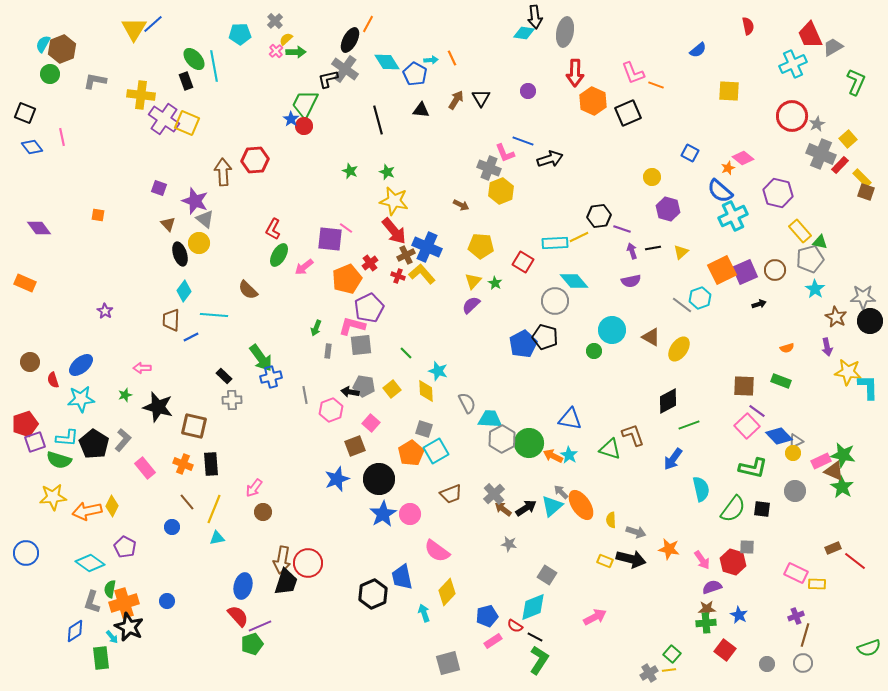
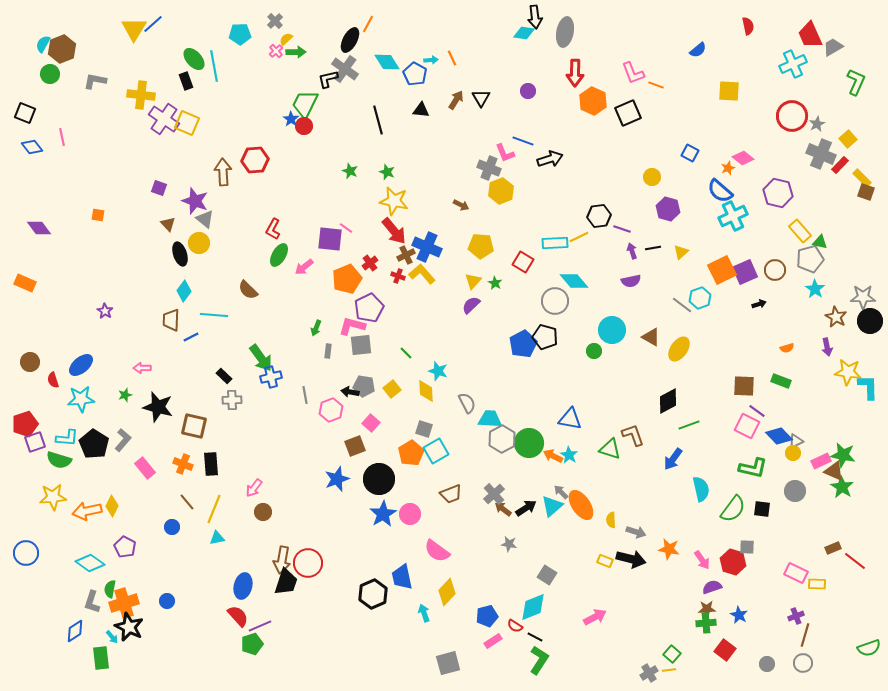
pink square at (747, 426): rotated 20 degrees counterclockwise
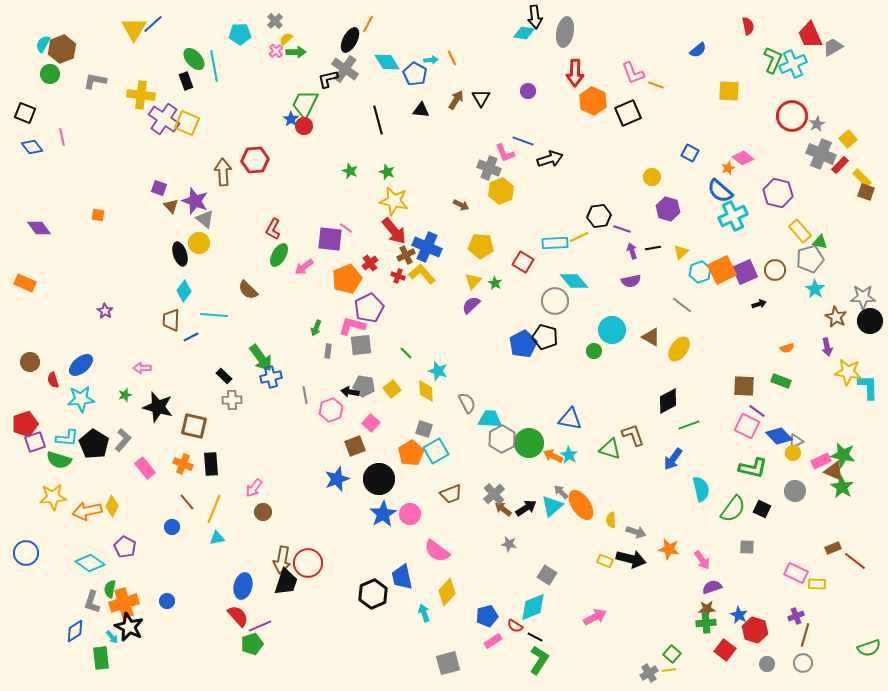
green L-shape at (856, 82): moved 83 px left, 22 px up
brown triangle at (168, 224): moved 3 px right, 18 px up
cyan hexagon at (700, 298): moved 26 px up
black square at (762, 509): rotated 18 degrees clockwise
red hexagon at (733, 562): moved 22 px right, 68 px down
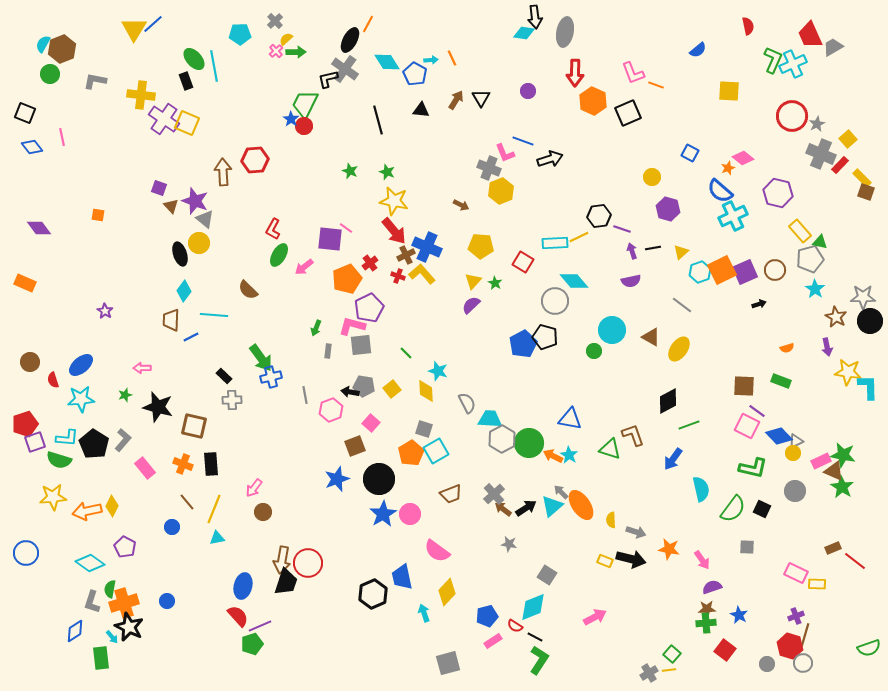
red hexagon at (755, 630): moved 35 px right, 16 px down
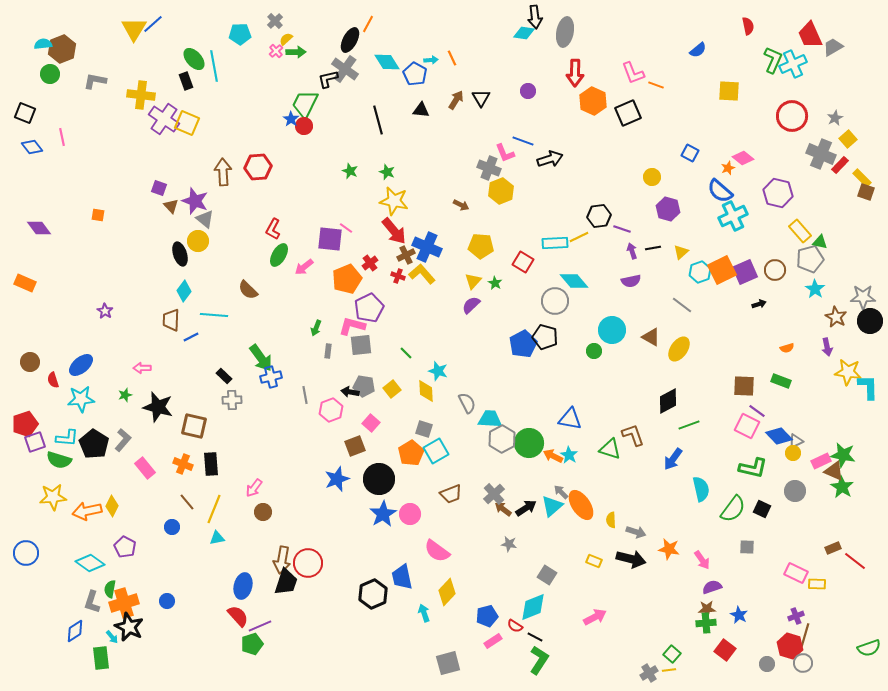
cyan semicircle at (43, 44): rotated 54 degrees clockwise
gray star at (817, 124): moved 18 px right, 6 px up
red hexagon at (255, 160): moved 3 px right, 7 px down
yellow circle at (199, 243): moved 1 px left, 2 px up
yellow rectangle at (605, 561): moved 11 px left
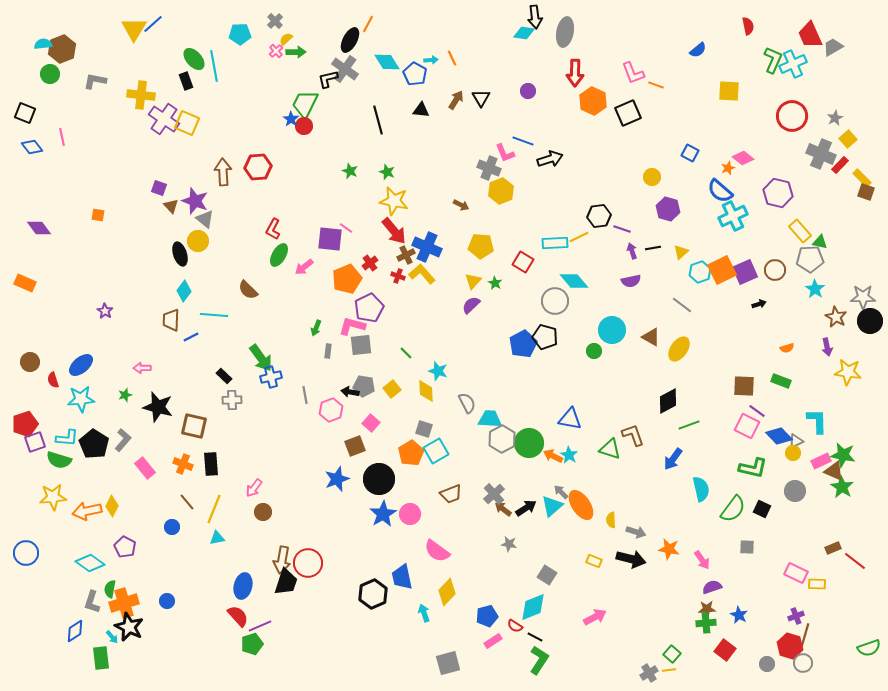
gray pentagon at (810, 259): rotated 12 degrees clockwise
cyan L-shape at (868, 387): moved 51 px left, 34 px down
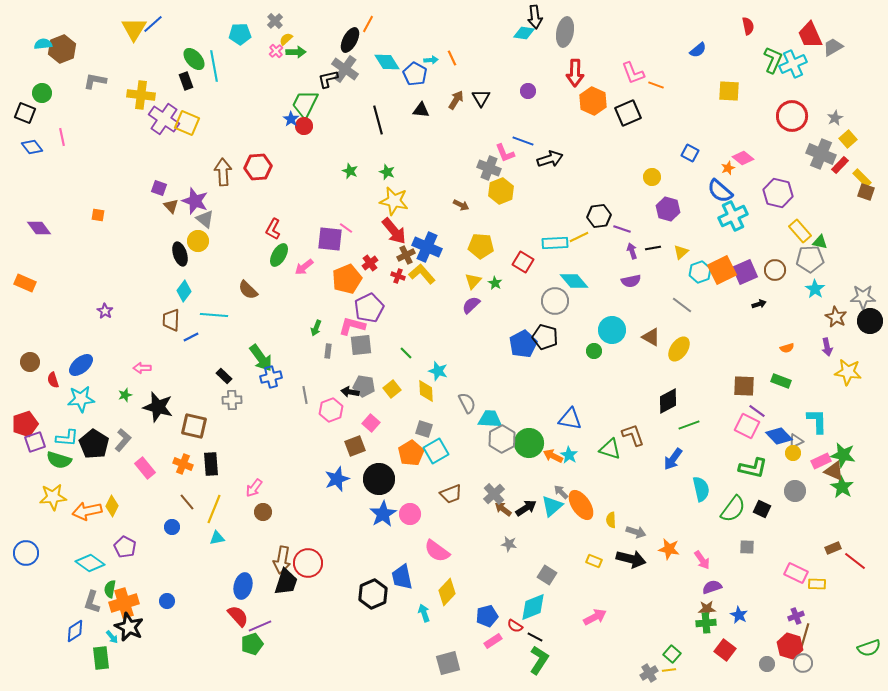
green circle at (50, 74): moved 8 px left, 19 px down
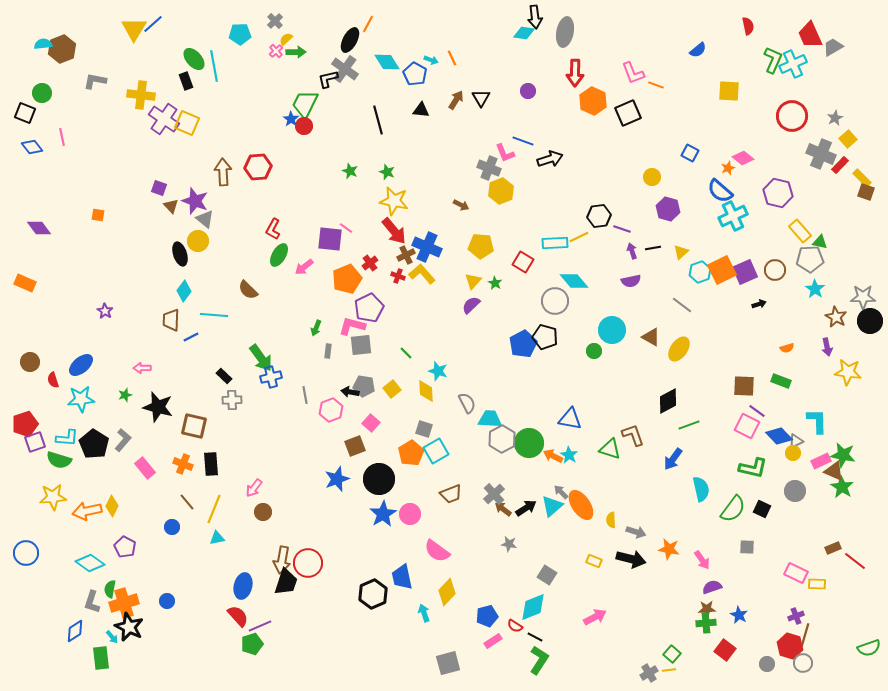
cyan arrow at (431, 60): rotated 24 degrees clockwise
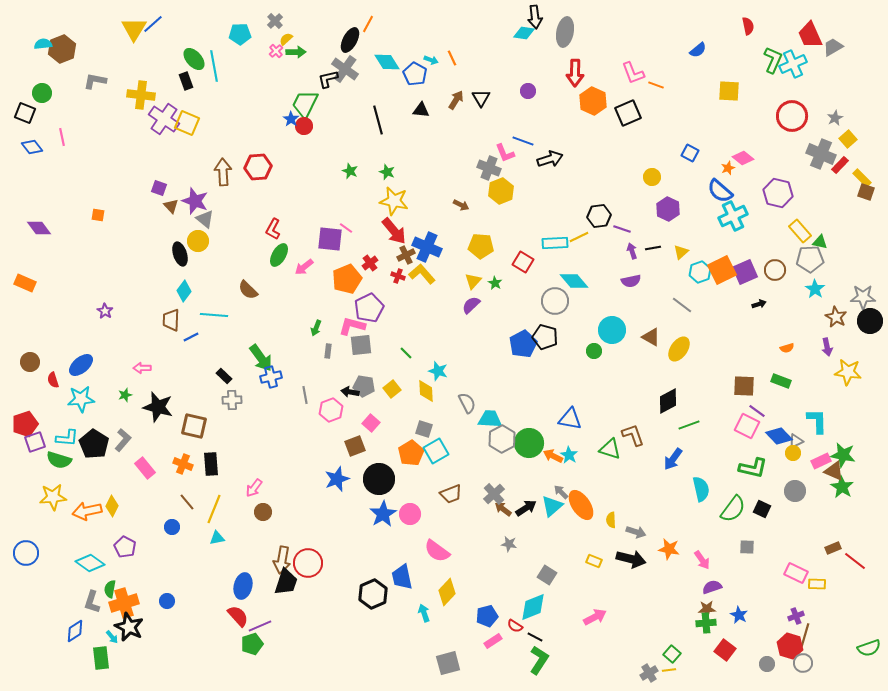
purple hexagon at (668, 209): rotated 10 degrees clockwise
